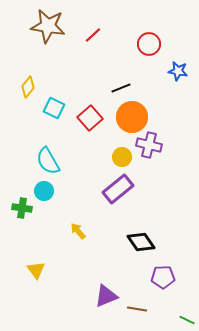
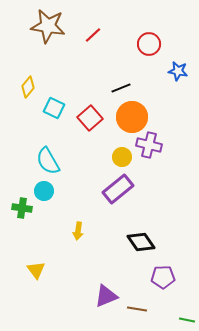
yellow arrow: rotated 132 degrees counterclockwise
green line: rotated 14 degrees counterclockwise
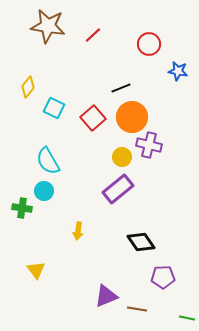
red square: moved 3 px right
green line: moved 2 px up
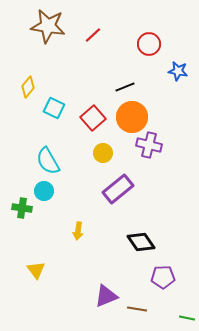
black line: moved 4 px right, 1 px up
yellow circle: moved 19 px left, 4 px up
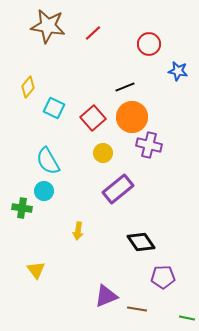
red line: moved 2 px up
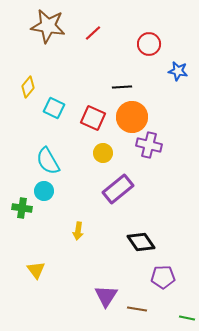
black line: moved 3 px left; rotated 18 degrees clockwise
red square: rotated 25 degrees counterclockwise
purple triangle: rotated 35 degrees counterclockwise
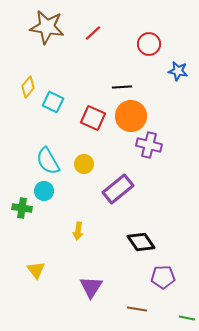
brown star: moved 1 px left, 1 px down
cyan square: moved 1 px left, 6 px up
orange circle: moved 1 px left, 1 px up
yellow circle: moved 19 px left, 11 px down
purple triangle: moved 15 px left, 9 px up
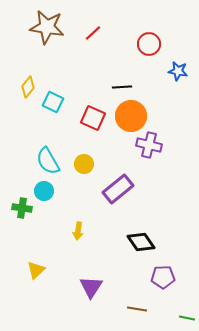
yellow triangle: rotated 24 degrees clockwise
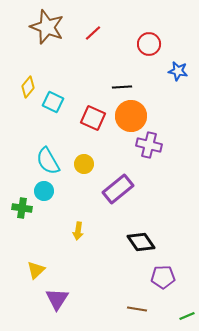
brown star: rotated 12 degrees clockwise
purple triangle: moved 34 px left, 12 px down
green line: moved 2 px up; rotated 35 degrees counterclockwise
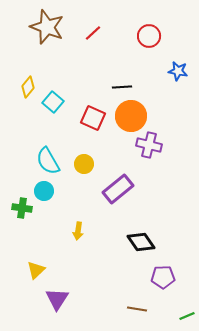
red circle: moved 8 px up
cyan square: rotated 15 degrees clockwise
